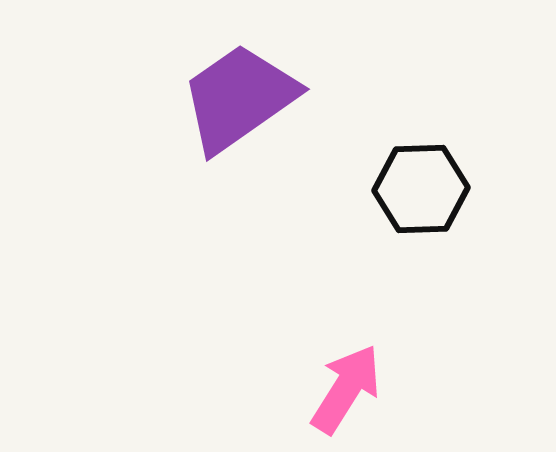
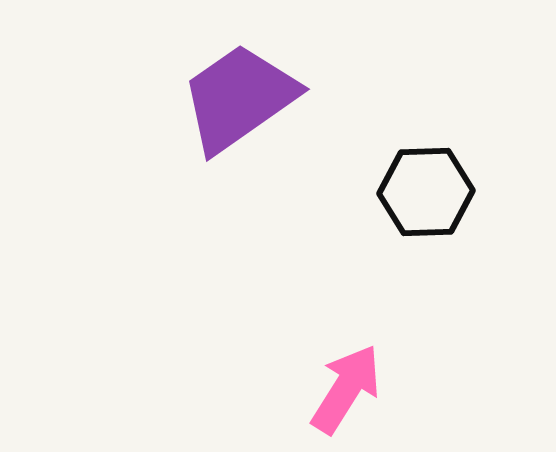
black hexagon: moved 5 px right, 3 px down
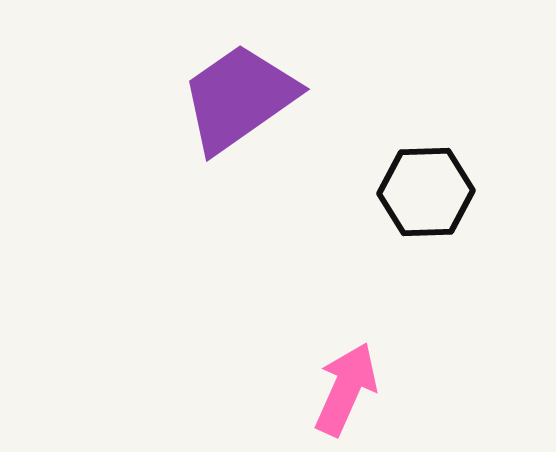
pink arrow: rotated 8 degrees counterclockwise
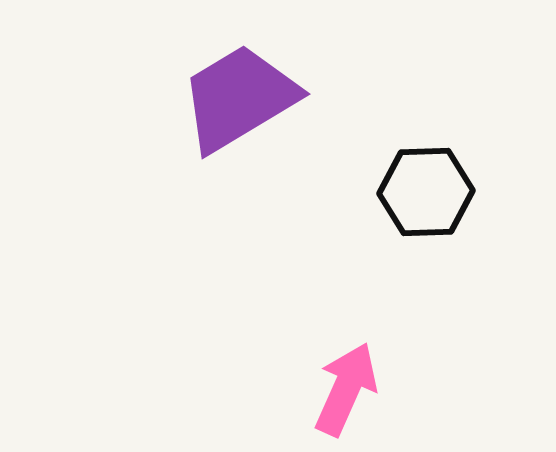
purple trapezoid: rotated 4 degrees clockwise
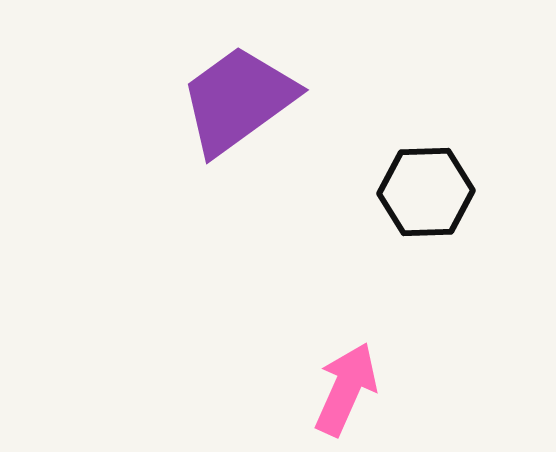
purple trapezoid: moved 1 px left, 2 px down; rotated 5 degrees counterclockwise
